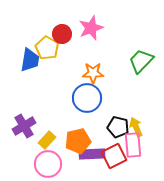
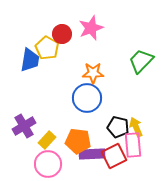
orange pentagon: rotated 20 degrees clockwise
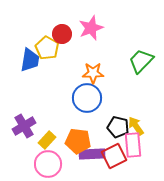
yellow arrow: moved 1 px up; rotated 12 degrees counterclockwise
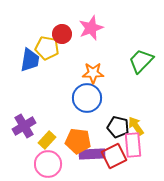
yellow pentagon: rotated 20 degrees counterclockwise
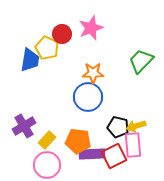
yellow pentagon: rotated 15 degrees clockwise
blue circle: moved 1 px right, 1 px up
yellow arrow: rotated 72 degrees counterclockwise
pink circle: moved 1 px left, 1 px down
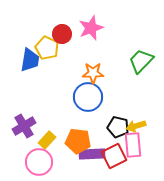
pink circle: moved 8 px left, 3 px up
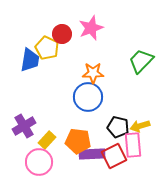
yellow arrow: moved 4 px right
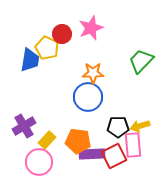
black pentagon: rotated 15 degrees counterclockwise
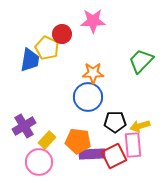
pink star: moved 2 px right, 7 px up; rotated 20 degrees clockwise
black pentagon: moved 3 px left, 5 px up
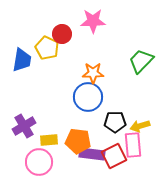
blue trapezoid: moved 8 px left
yellow rectangle: moved 2 px right; rotated 42 degrees clockwise
purple rectangle: rotated 10 degrees clockwise
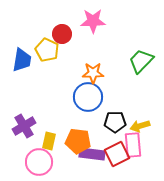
yellow pentagon: moved 2 px down
yellow rectangle: moved 1 px down; rotated 72 degrees counterclockwise
red square: moved 3 px right, 2 px up
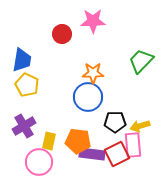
yellow pentagon: moved 20 px left, 35 px down
